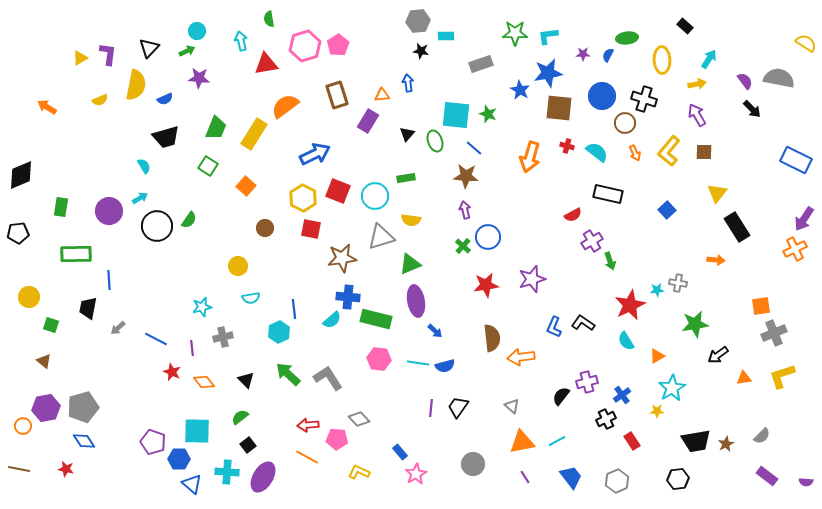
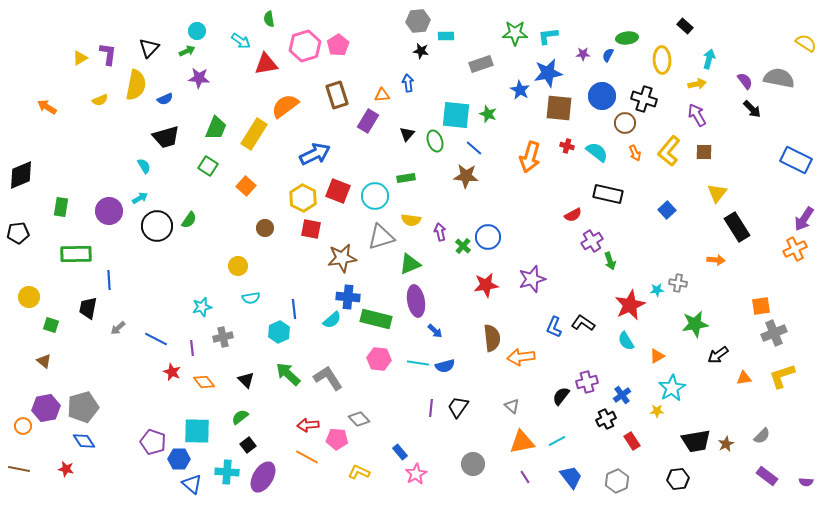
cyan arrow at (241, 41): rotated 138 degrees clockwise
cyan arrow at (709, 59): rotated 18 degrees counterclockwise
purple arrow at (465, 210): moved 25 px left, 22 px down
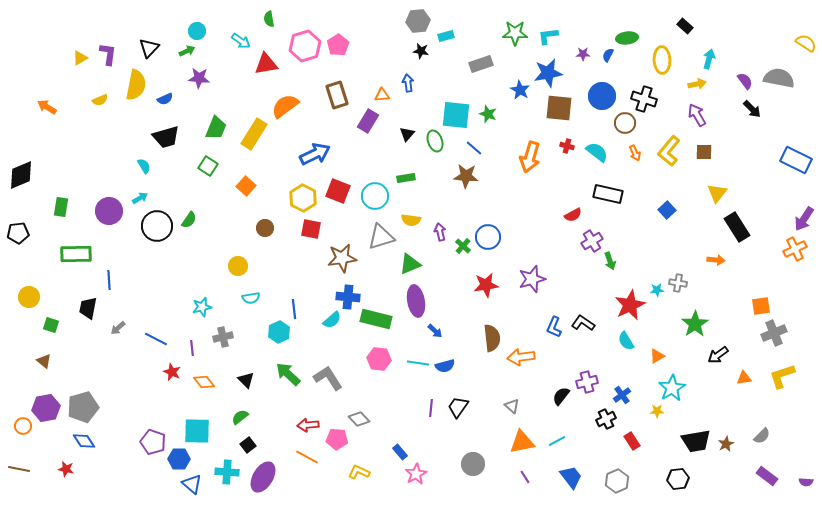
cyan rectangle at (446, 36): rotated 14 degrees counterclockwise
green star at (695, 324): rotated 24 degrees counterclockwise
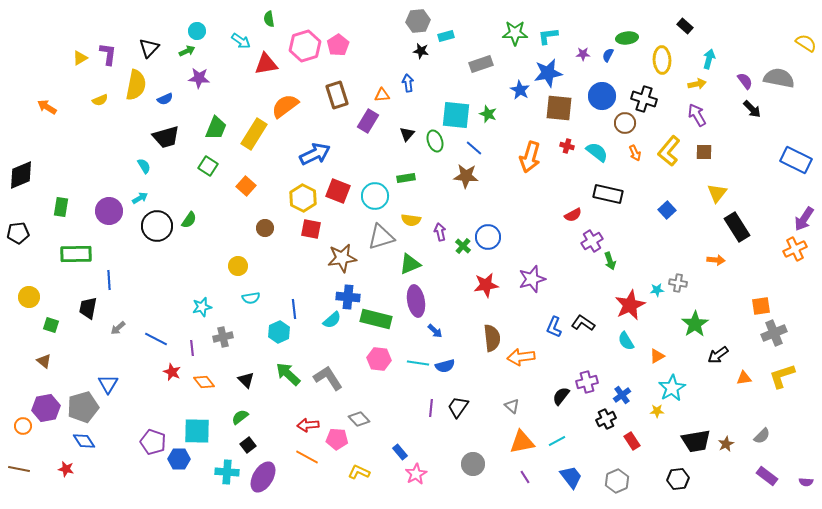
blue triangle at (192, 484): moved 84 px left, 100 px up; rotated 20 degrees clockwise
